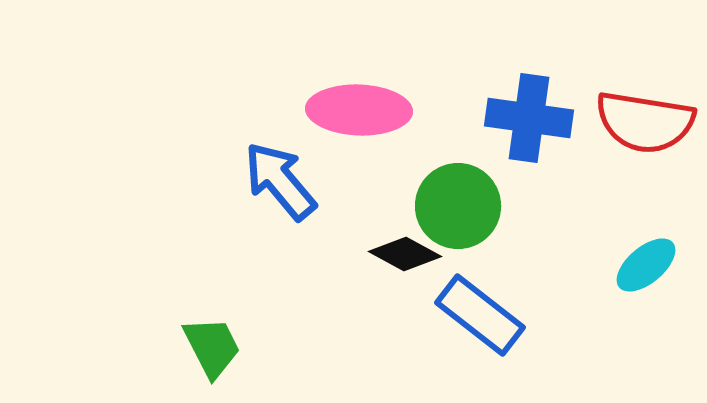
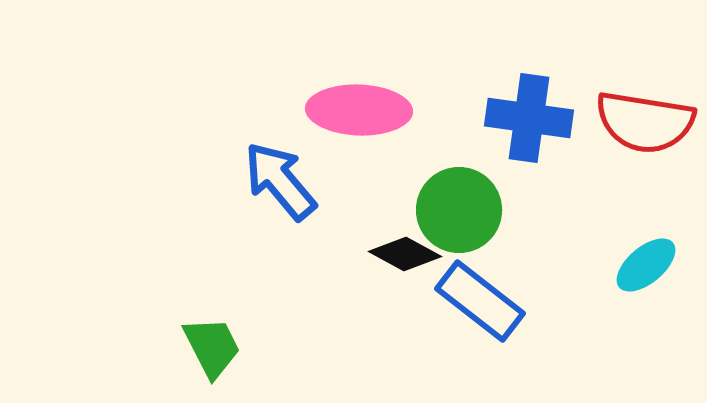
green circle: moved 1 px right, 4 px down
blue rectangle: moved 14 px up
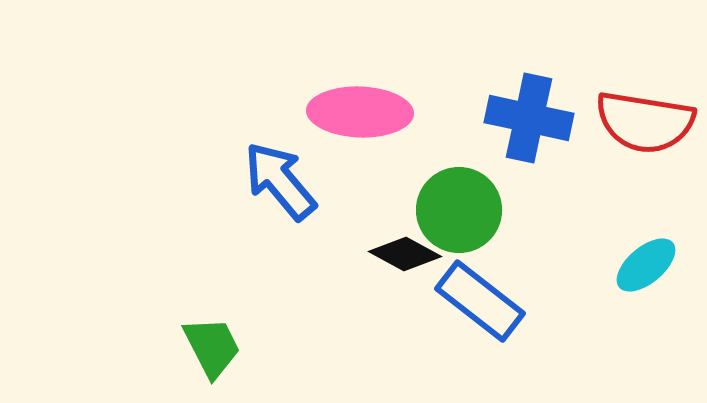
pink ellipse: moved 1 px right, 2 px down
blue cross: rotated 4 degrees clockwise
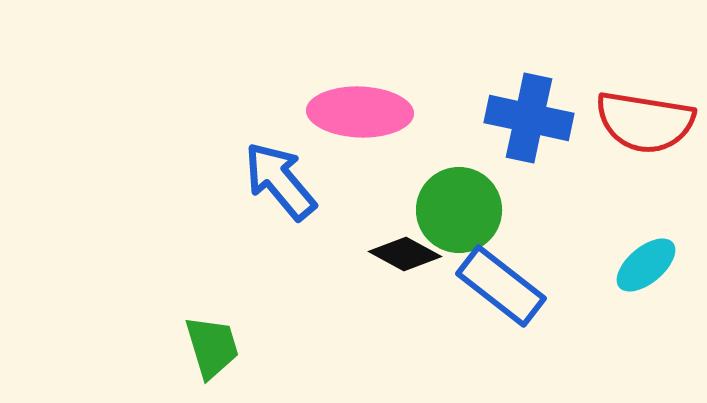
blue rectangle: moved 21 px right, 15 px up
green trapezoid: rotated 10 degrees clockwise
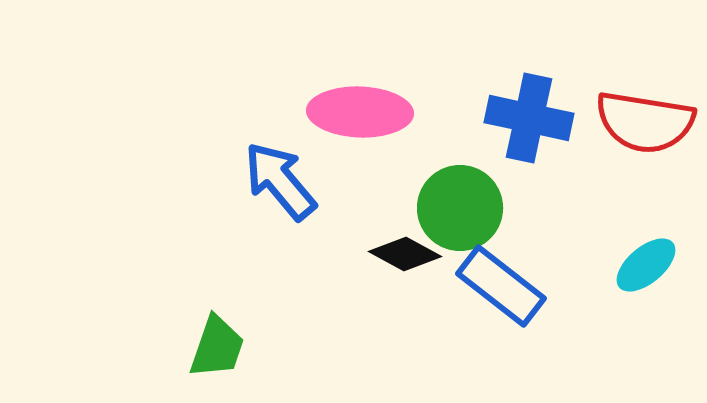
green circle: moved 1 px right, 2 px up
green trapezoid: moved 5 px right; rotated 36 degrees clockwise
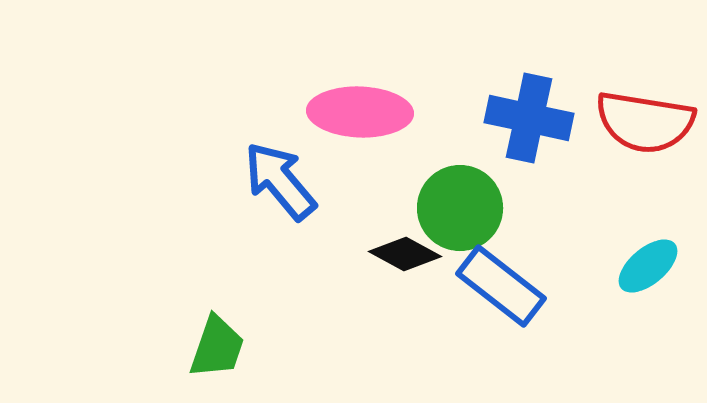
cyan ellipse: moved 2 px right, 1 px down
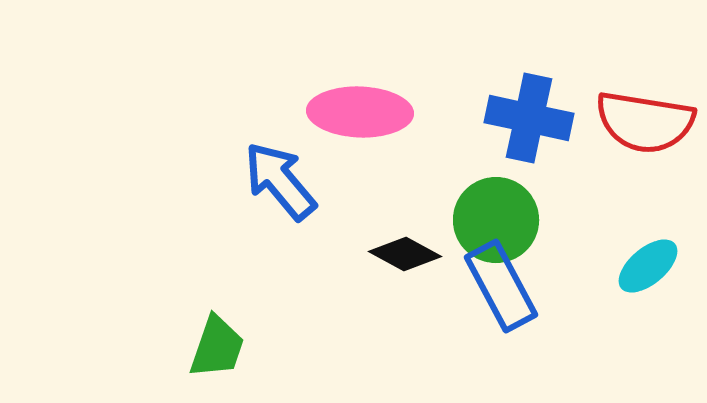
green circle: moved 36 px right, 12 px down
blue rectangle: rotated 24 degrees clockwise
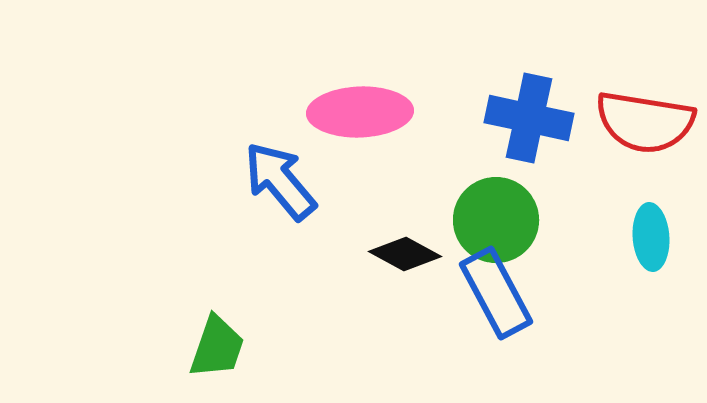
pink ellipse: rotated 4 degrees counterclockwise
cyan ellipse: moved 3 px right, 29 px up; rotated 54 degrees counterclockwise
blue rectangle: moved 5 px left, 7 px down
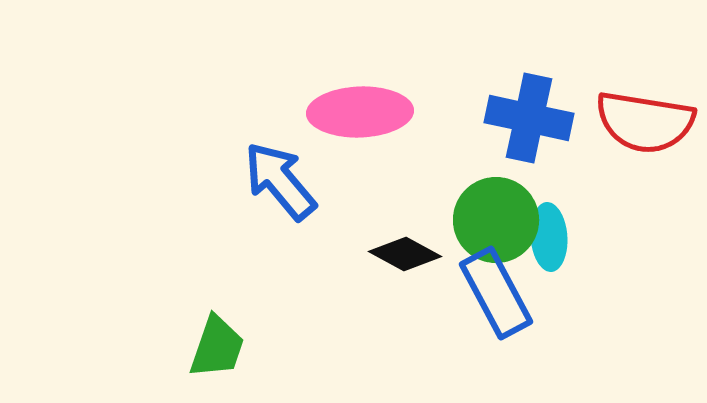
cyan ellipse: moved 102 px left
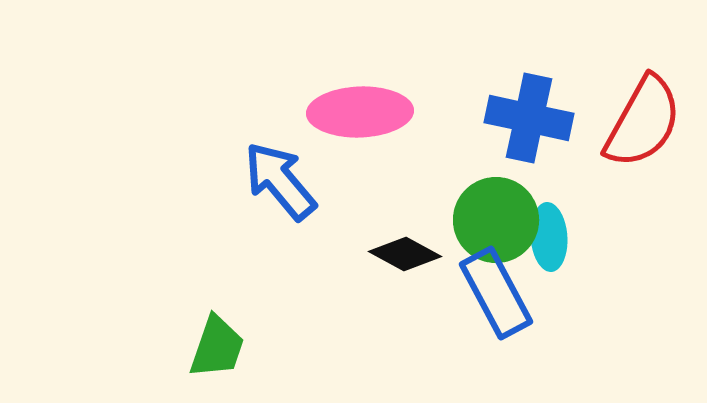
red semicircle: moved 2 px left; rotated 70 degrees counterclockwise
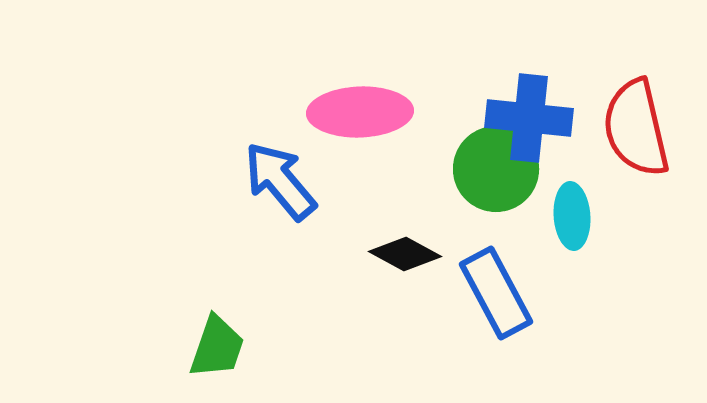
blue cross: rotated 6 degrees counterclockwise
red semicircle: moved 7 px left, 6 px down; rotated 138 degrees clockwise
green circle: moved 51 px up
cyan ellipse: moved 23 px right, 21 px up
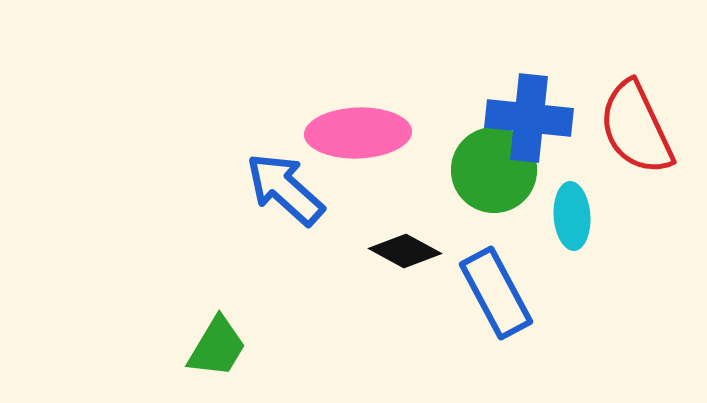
pink ellipse: moved 2 px left, 21 px down
red semicircle: rotated 12 degrees counterclockwise
green circle: moved 2 px left, 1 px down
blue arrow: moved 5 px right, 8 px down; rotated 8 degrees counterclockwise
black diamond: moved 3 px up
green trapezoid: rotated 12 degrees clockwise
